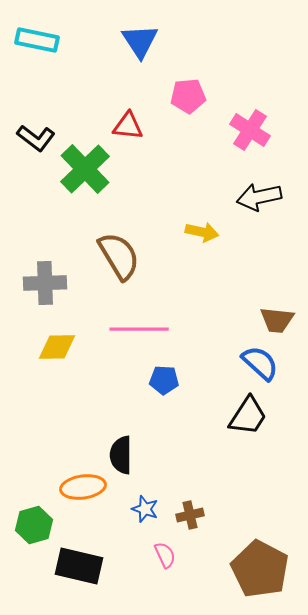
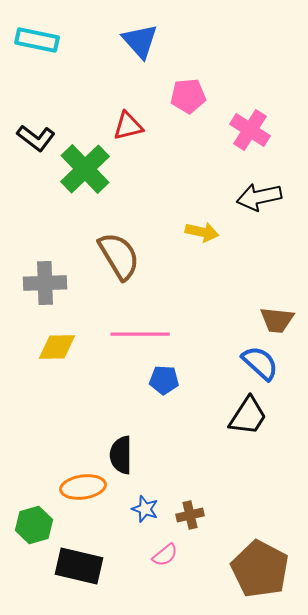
blue triangle: rotated 9 degrees counterclockwise
red triangle: rotated 20 degrees counterclockwise
pink line: moved 1 px right, 5 px down
pink semicircle: rotated 76 degrees clockwise
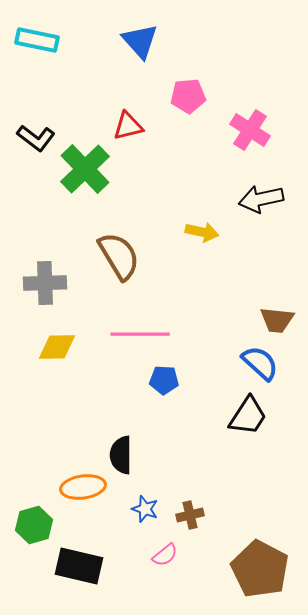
black arrow: moved 2 px right, 2 px down
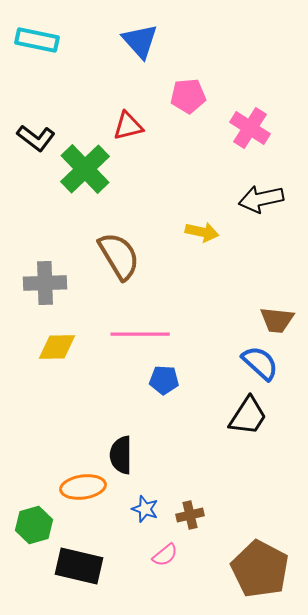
pink cross: moved 2 px up
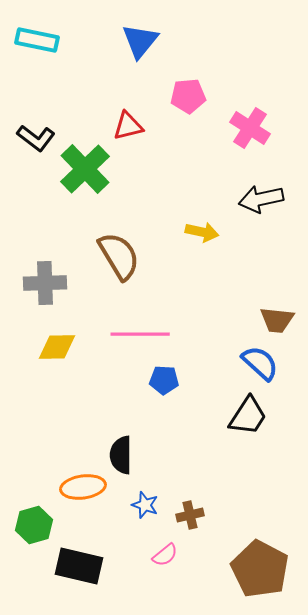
blue triangle: rotated 21 degrees clockwise
blue star: moved 4 px up
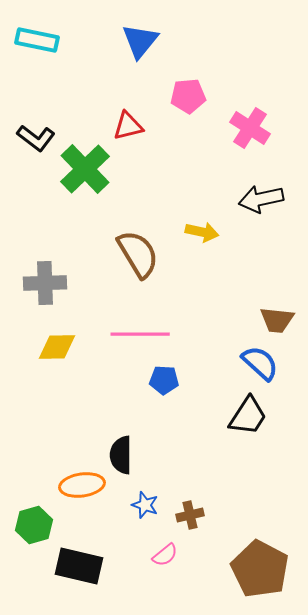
brown semicircle: moved 19 px right, 2 px up
orange ellipse: moved 1 px left, 2 px up
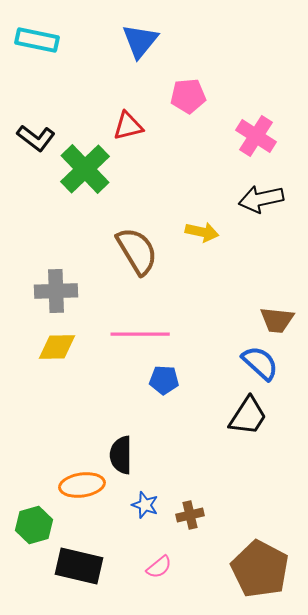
pink cross: moved 6 px right, 8 px down
brown semicircle: moved 1 px left, 3 px up
gray cross: moved 11 px right, 8 px down
pink semicircle: moved 6 px left, 12 px down
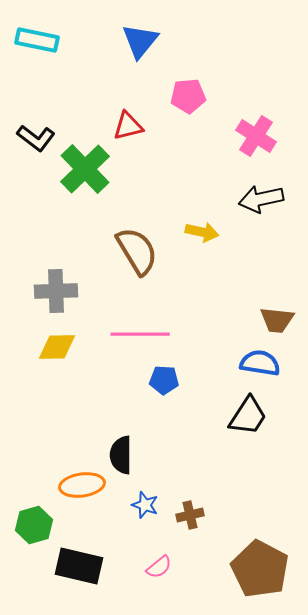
blue semicircle: rotated 33 degrees counterclockwise
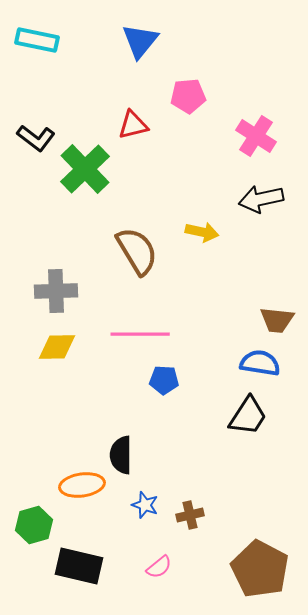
red triangle: moved 5 px right, 1 px up
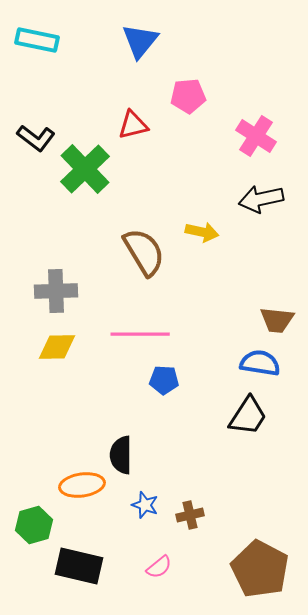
brown semicircle: moved 7 px right, 1 px down
